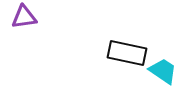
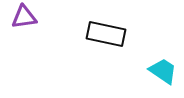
black rectangle: moved 21 px left, 19 px up
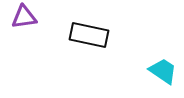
black rectangle: moved 17 px left, 1 px down
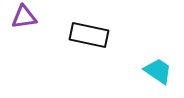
cyan trapezoid: moved 5 px left
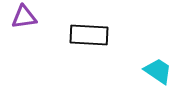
black rectangle: rotated 9 degrees counterclockwise
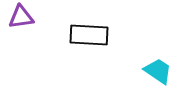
purple triangle: moved 3 px left
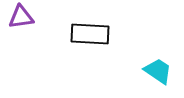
black rectangle: moved 1 px right, 1 px up
